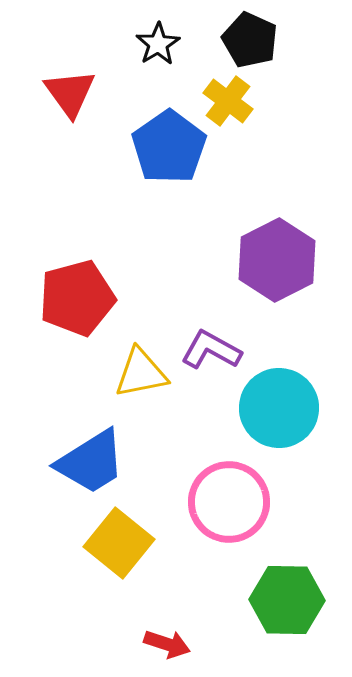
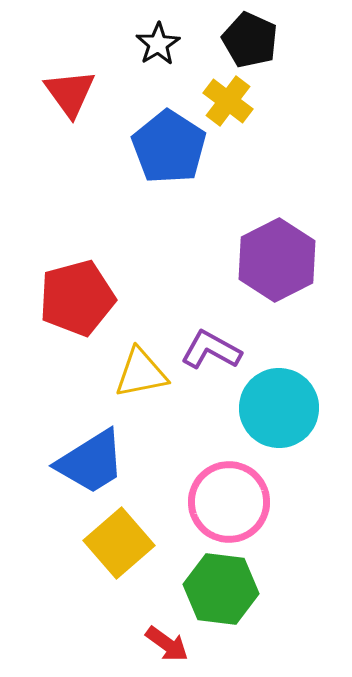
blue pentagon: rotated 4 degrees counterclockwise
yellow square: rotated 10 degrees clockwise
green hexagon: moved 66 px left, 11 px up; rotated 6 degrees clockwise
red arrow: rotated 18 degrees clockwise
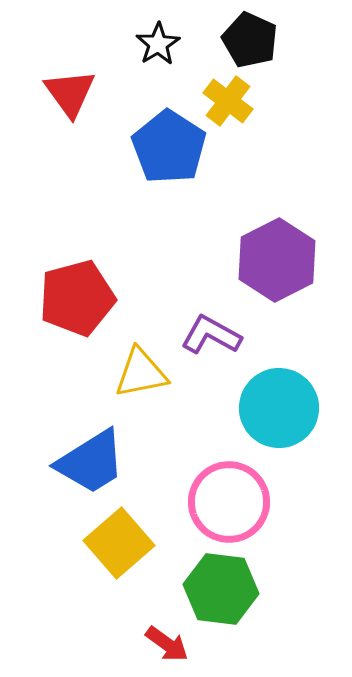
purple L-shape: moved 15 px up
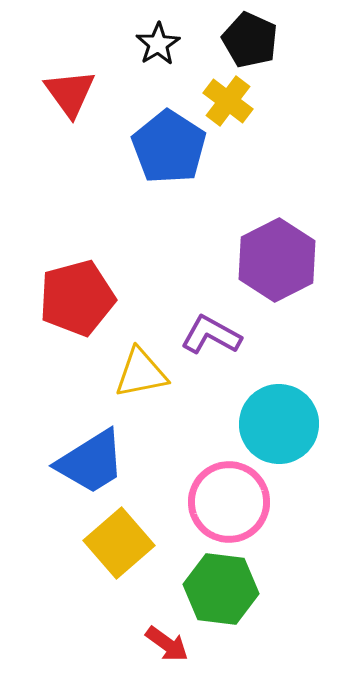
cyan circle: moved 16 px down
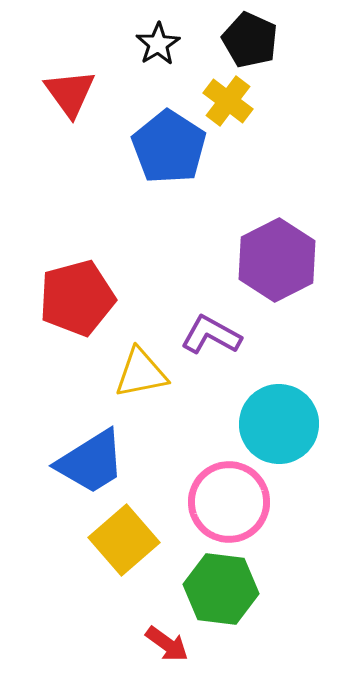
yellow square: moved 5 px right, 3 px up
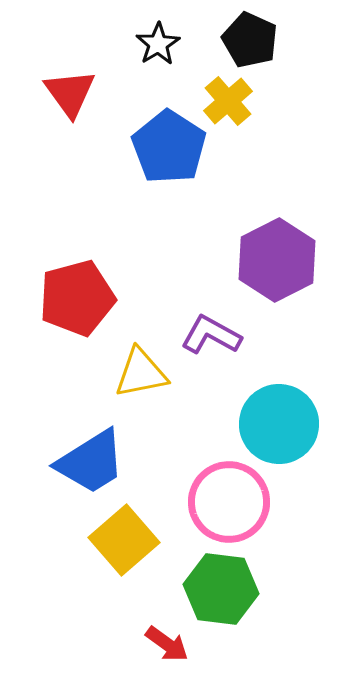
yellow cross: rotated 12 degrees clockwise
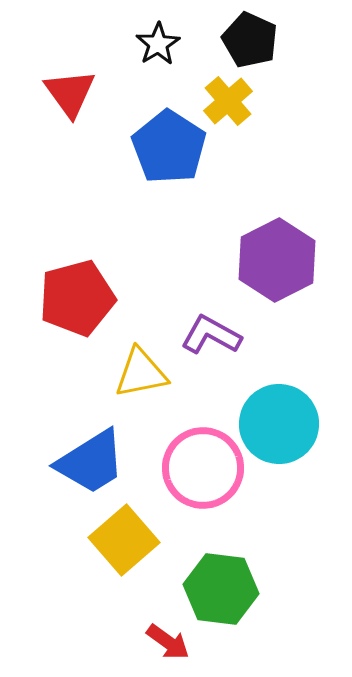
pink circle: moved 26 px left, 34 px up
red arrow: moved 1 px right, 2 px up
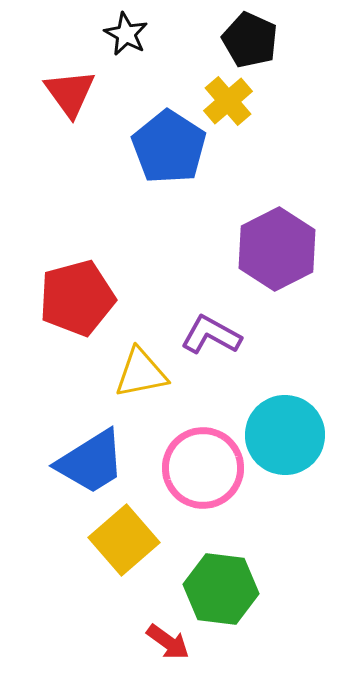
black star: moved 32 px left, 10 px up; rotated 12 degrees counterclockwise
purple hexagon: moved 11 px up
cyan circle: moved 6 px right, 11 px down
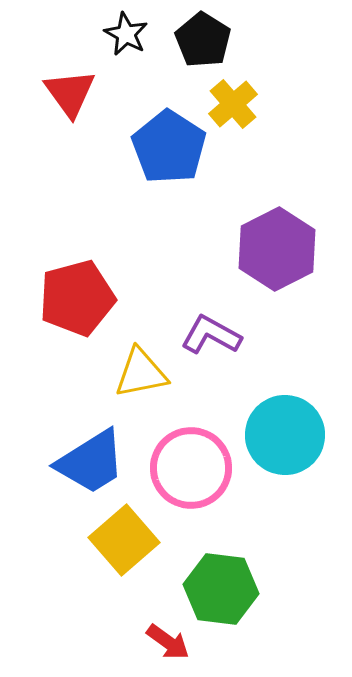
black pentagon: moved 47 px left; rotated 8 degrees clockwise
yellow cross: moved 5 px right, 3 px down
pink circle: moved 12 px left
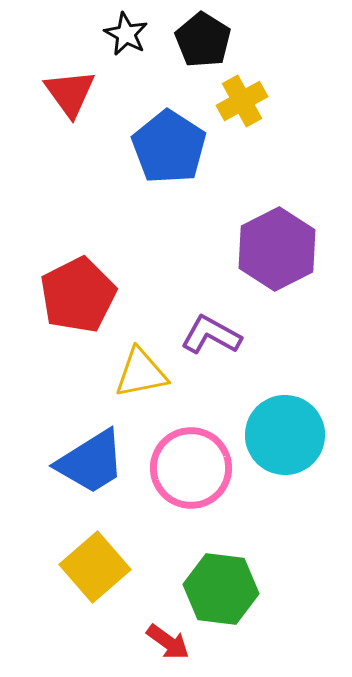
yellow cross: moved 9 px right, 3 px up; rotated 12 degrees clockwise
red pentagon: moved 1 px right, 3 px up; rotated 12 degrees counterclockwise
yellow square: moved 29 px left, 27 px down
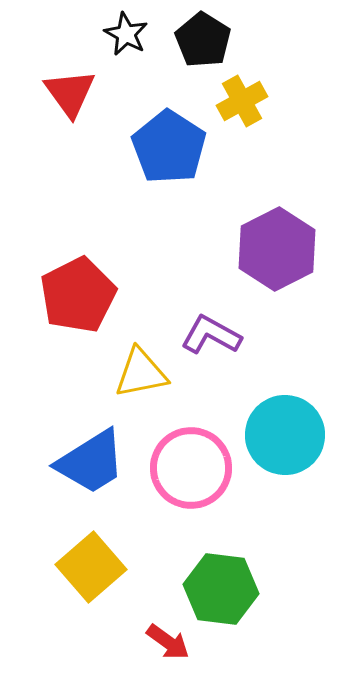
yellow square: moved 4 px left
